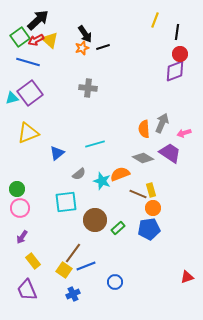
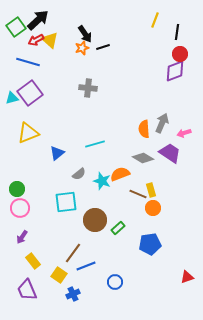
green square at (20, 37): moved 4 px left, 10 px up
blue pentagon at (149, 229): moved 1 px right, 15 px down
yellow square at (64, 270): moved 5 px left, 5 px down
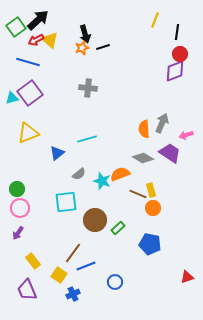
black arrow at (85, 34): rotated 18 degrees clockwise
pink arrow at (184, 133): moved 2 px right, 2 px down
cyan line at (95, 144): moved 8 px left, 5 px up
purple arrow at (22, 237): moved 4 px left, 4 px up
blue pentagon at (150, 244): rotated 20 degrees clockwise
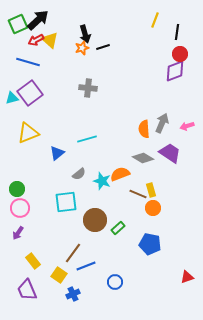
green square at (16, 27): moved 2 px right, 3 px up; rotated 12 degrees clockwise
pink arrow at (186, 135): moved 1 px right, 9 px up
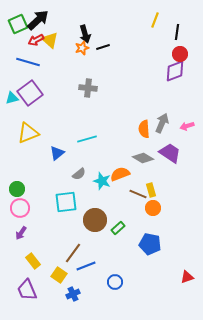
purple arrow at (18, 233): moved 3 px right
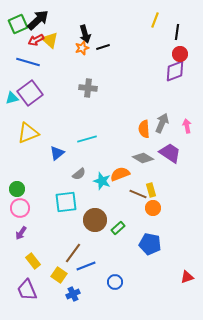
pink arrow at (187, 126): rotated 96 degrees clockwise
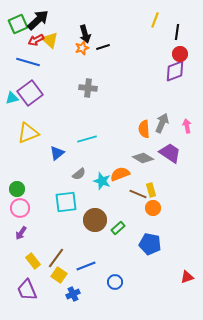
brown line at (73, 253): moved 17 px left, 5 px down
